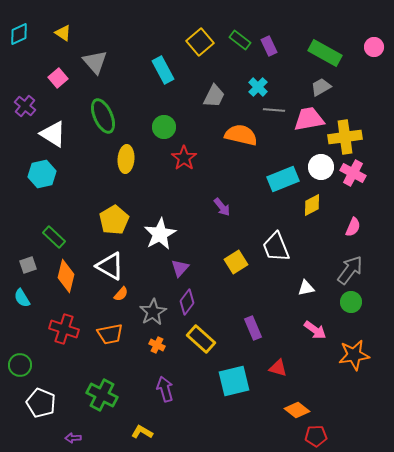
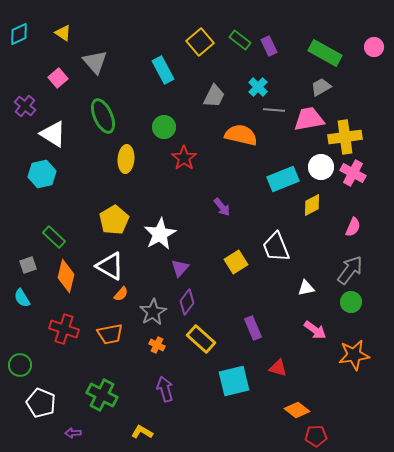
purple arrow at (73, 438): moved 5 px up
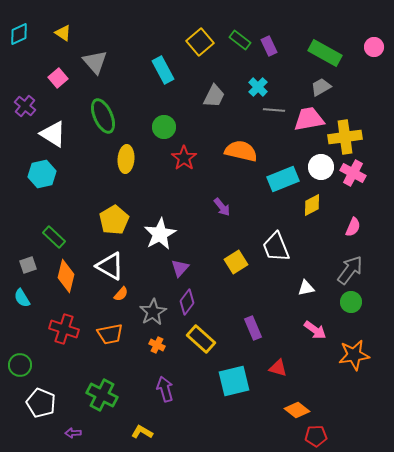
orange semicircle at (241, 135): moved 16 px down
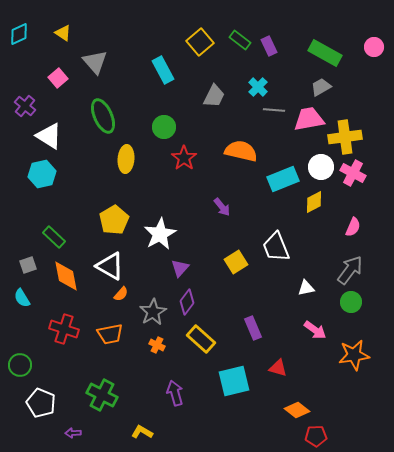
white triangle at (53, 134): moved 4 px left, 2 px down
yellow diamond at (312, 205): moved 2 px right, 3 px up
orange diamond at (66, 276): rotated 24 degrees counterclockwise
purple arrow at (165, 389): moved 10 px right, 4 px down
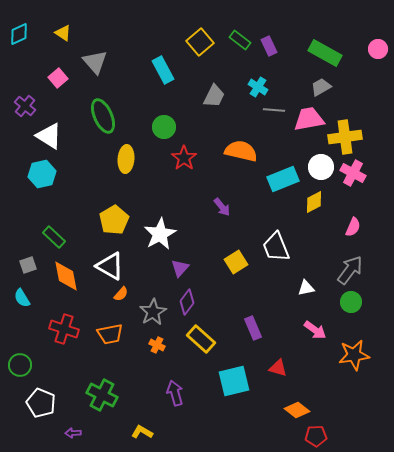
pink circle at (374, 47): moved 4 px right, 2 px down
cyan cross at (258, 87): rotated 12 degrees counterclockwise
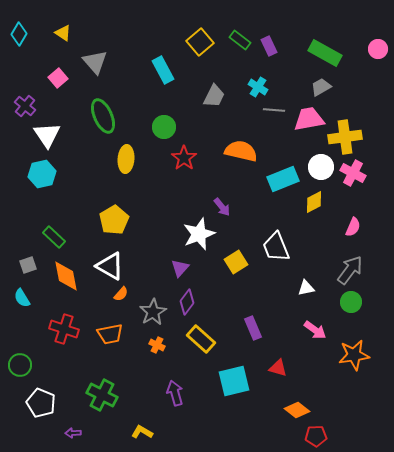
cyan diamond at (19, 34): rotated 35 degrees counterclockwise
white triangle at (49, 136): moved 2 px left, 1 px up; rotated 24 degrees clockwise
white star at (160, 234): moved 39 px right; rotated 8 degrees clockwise
